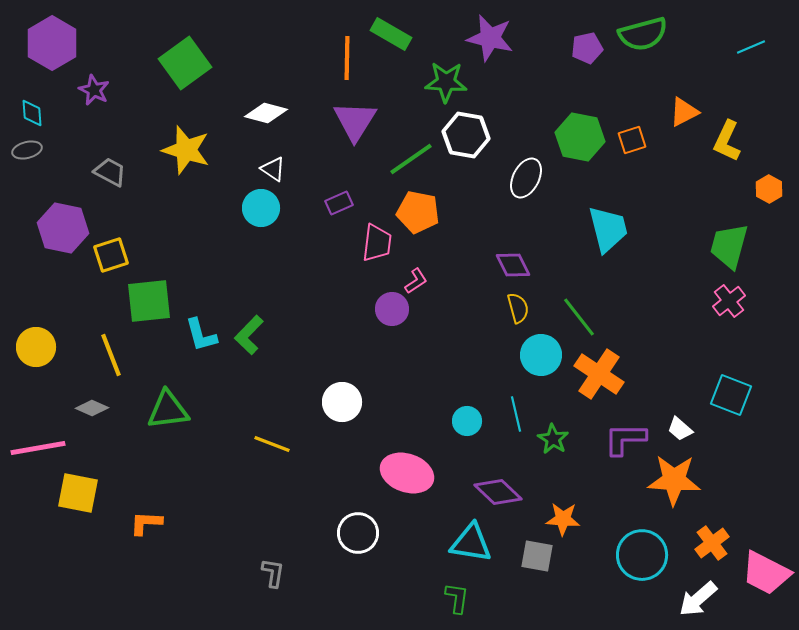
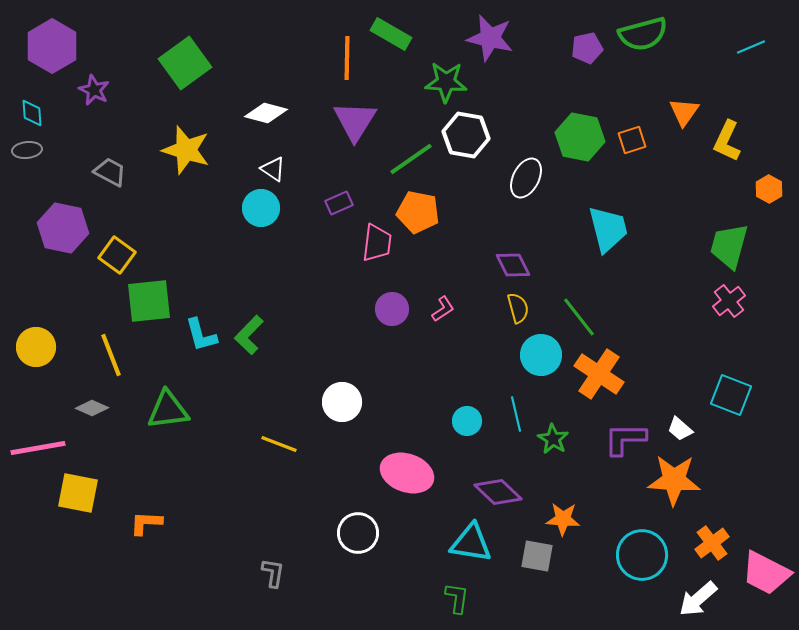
purple hexagon at (52, 43): moved 3 px down
orange triangle at (684, 112): rotated 28 degrees counterclockwise
gray ellipse at (27, 150): rotated 8 degrees clockwise
yellow square at (111, 255): moved 6 px right; rotated 36 degrees counterclockwise
pink L-shape at (416, 281): moved 27 px right, 28 px down
yellow line at (272, 444): moved 7 px right
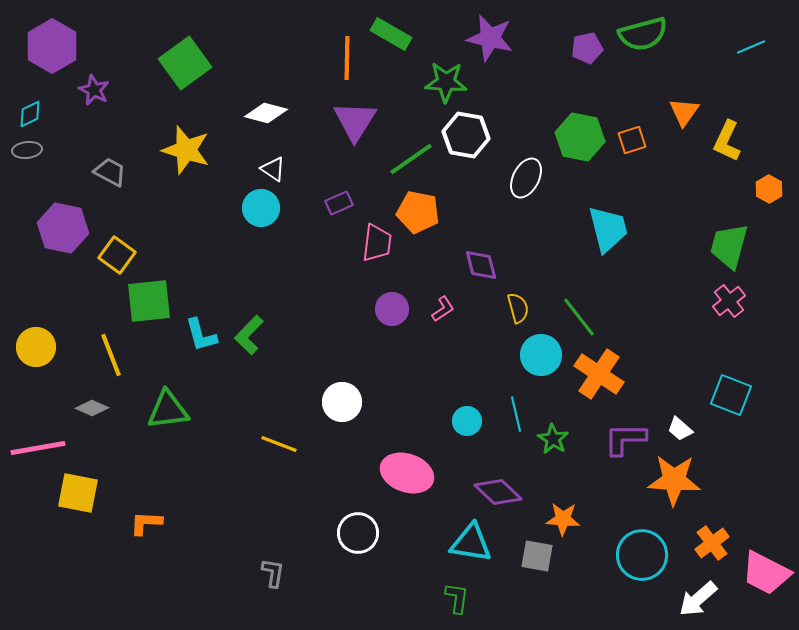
cyan diamond at (32, 113): moved 2 px left, 1 px down; rotated 68 degrees clockwise
purple diamond at (513, 265): moved 32 px left; rotated 12 degrees clockwise
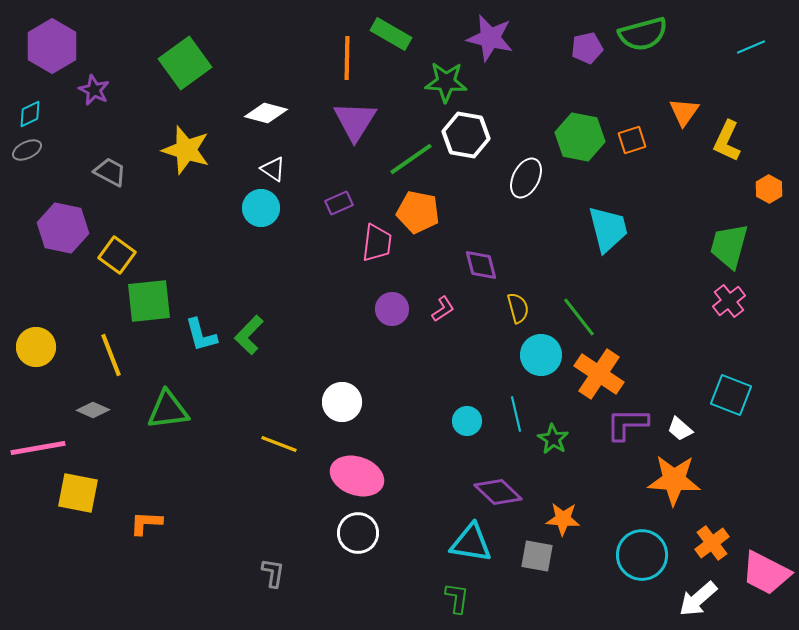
gray ellipse at (27, 150): rotated 20 degrees counterclockwise
gray diamond at (92, 408): moved 1 px right, 2 px down
purple L-shape at (625, 439): moved 2 px right, 15 px up
pink ellipse at (407, 473): moved 50 px left, 3 px down
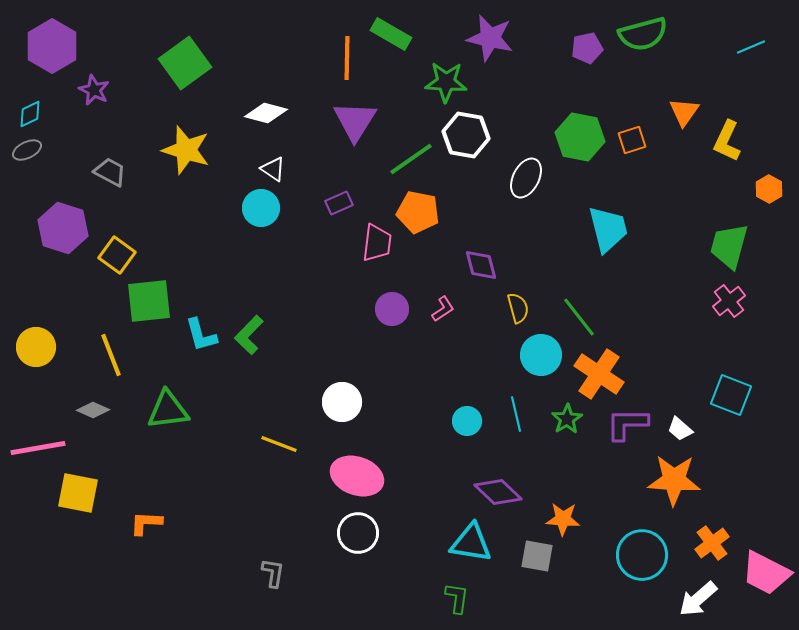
purple hexagon at (63, 228): rotated 6 degrees clockwise
green star at (553, 439): moved 14 px right, 20 px up; rotated 8 degrees clockwise
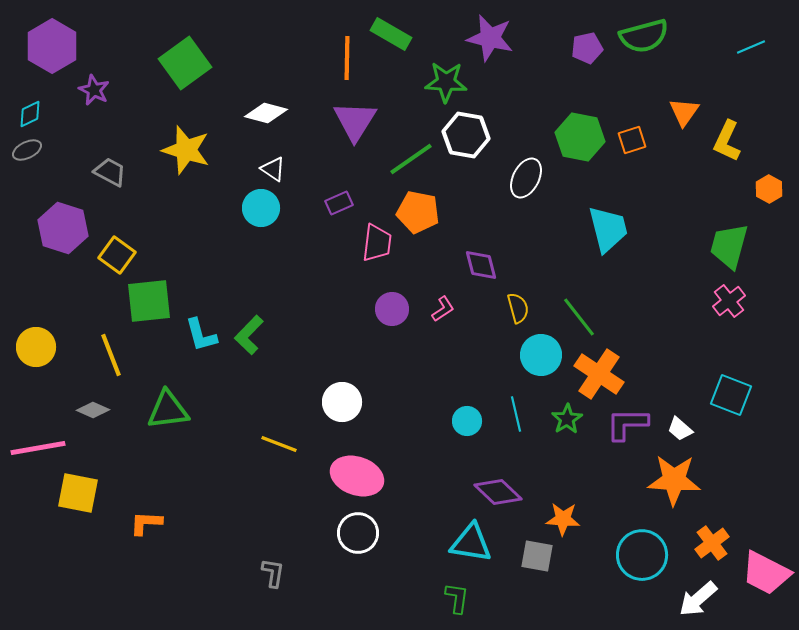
green semicircle at (643, 34): moved 1 px right, 2 px down
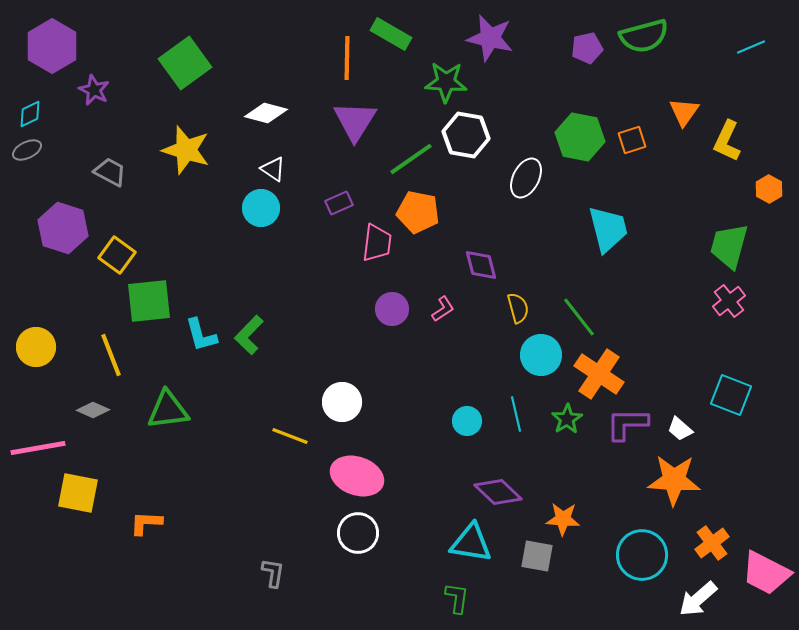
yellow line at (279, 444): moved 11 px right, 8 px up
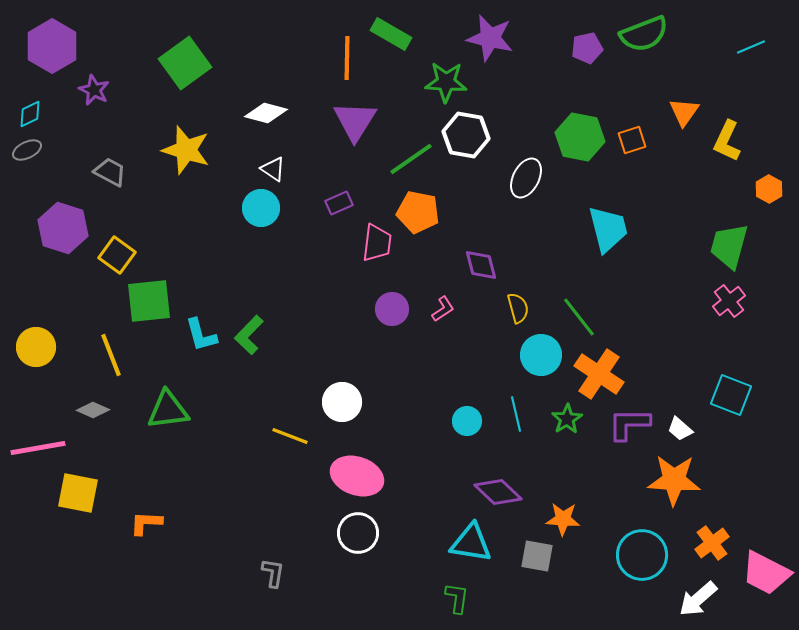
green semicircle at (644, 36): moved 2 px up; rotated 6 degrees counterclockwise
purple L-shape at (627, 424): moved 2 px right
